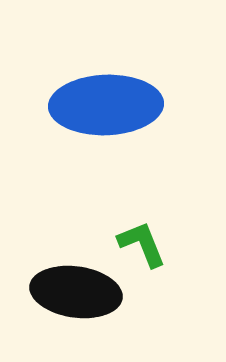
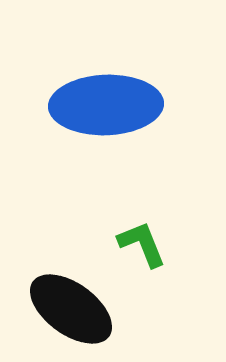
black ellipse: moved 5 px left, 17 px down; rotated 28 degrees clockwise
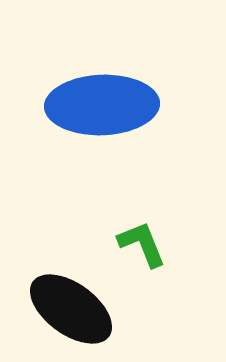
blue ellipse: moved 4 px left
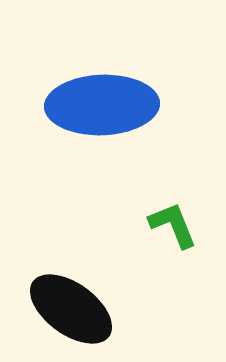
green L-shape: moved 31 px right, 19 px up
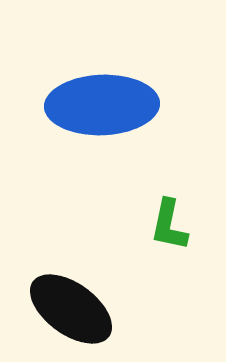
green L-shape: moved 4 px left; rotated 146 degrees counterclockwise
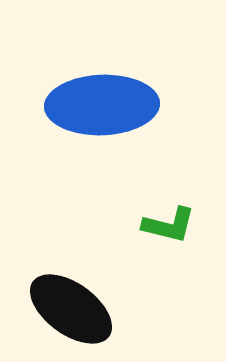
green L-shape: rotated 88 degrees counterclockwise
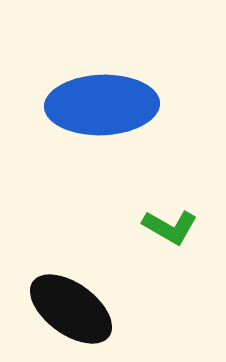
green L-shape: moved 1 px right, 2 px down; rotated 16 degrees clockwise
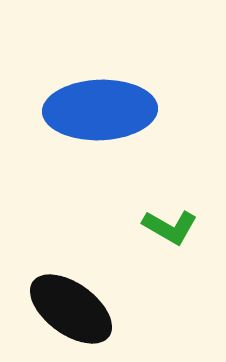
blue ellipse: moved 2 px left, 5 px down
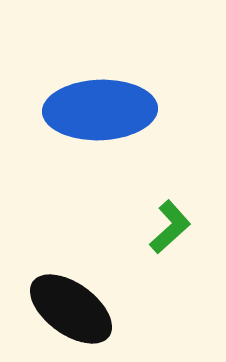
green L-shape: rotated 72 degrees counterclockwise
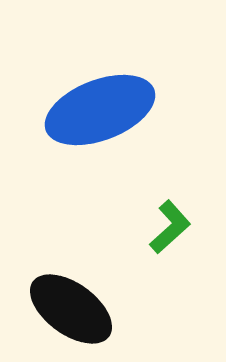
blue ellipse: rotated 19 degrees counterclockwise
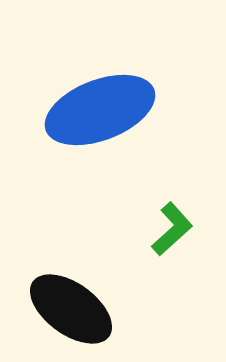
green L-shape: moved 2 px right, 2 px down
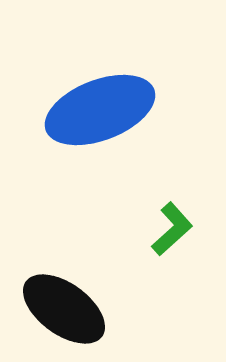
black ellipse: moved 7 px left
